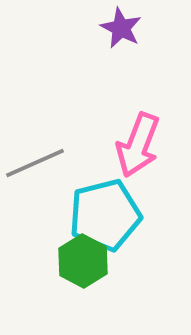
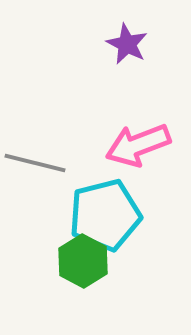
purple star: moved 6 px right, 16 px down
pink arrow: rotated 48 degrees clockwise
gray line: rotated 38 degrees clockwise
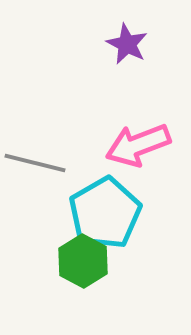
cyan pentagon: moved 2 px up; rotated 16 degrees counterclockwise
